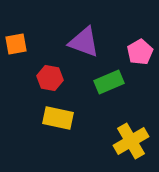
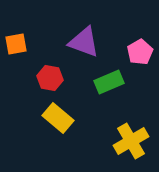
yellow rectangle: rotated 28 degrees clockwise
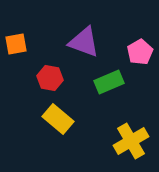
yellow rectangle: moved 1 px down
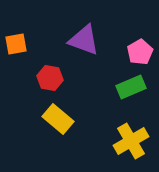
purple triangle: moved 2 px up
green rectangle: moved 22 px right, 5 px down
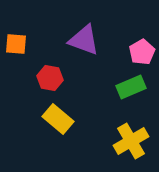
orange square: rotated 15 degrees clockwise
pink pentagon: moved 2 px right
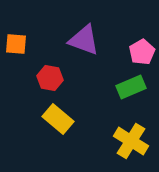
yellow cross: rotated 28 degrees counterclockwise
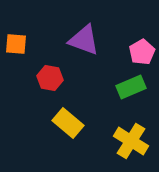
yellow rectangle: moved 10 px right, 4 px down
